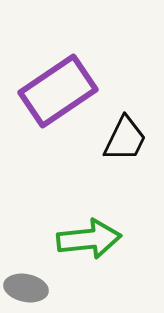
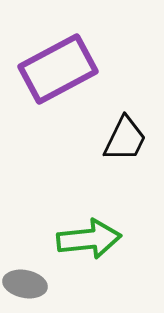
purple rectangle: moved 22 px up; rotated 6 degrees clockwise
gray ellipse: moved 1 px left, 4 px up
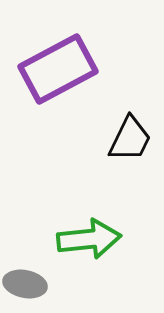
black trapezoid: moved 5 px right
